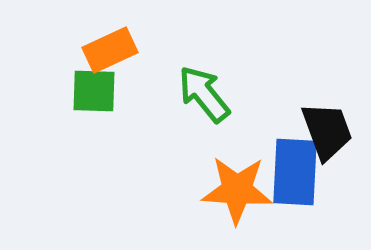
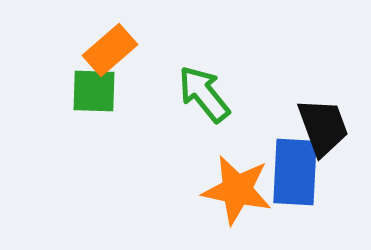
orange rectangle: rotated 16 degrees counterclockwise
black trapezoid: moved 4 px left, 4 px up
orange star: rotated 8 degrees clockwise
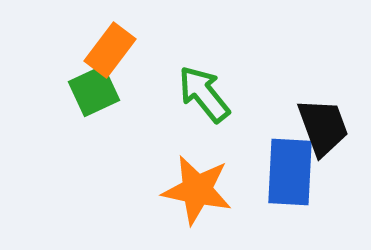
orange rectangle: rotated 12 degrees counterclockwise
green square: rotated 27 degrees counterclockwise
blue rectangle: moved 5 px left
orange star: moved 40 px left
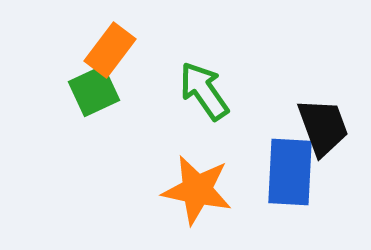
green arrow: moved 3 px up; rotated 4 degrees clockwise
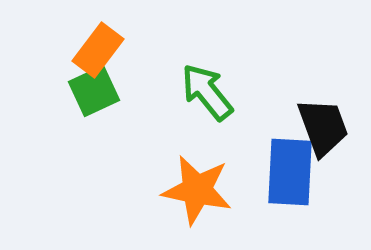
orange rectangle: moved 12 px left
green arrow: moved 3 px right, 1 px down; rotated 4 degrees counterclockwise
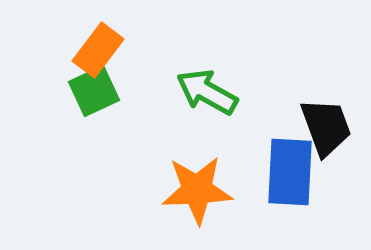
green arrow: rotated 22 degrees counterclockwise
black trapezoid: moved 3 px right
orange star: rotated 14 degrees counterclockwise
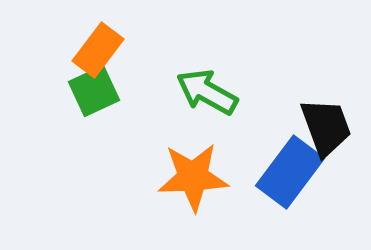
blue rectangle: rotated 34 degrees clockwise
orange star: moved 4 px left, 13 px up
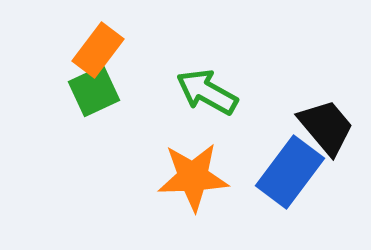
black trapezoid: rotated 20 degrees counterclockwise
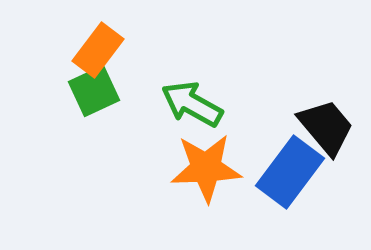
green arrow: moved 15 px left, 12 px down
orange star: moved 13 px right, 9 px up
